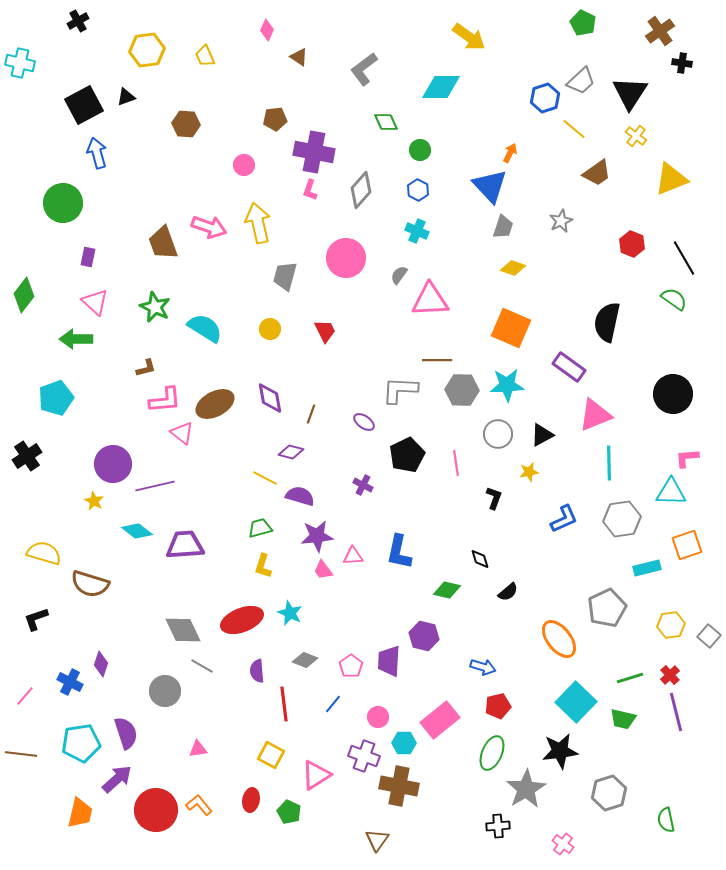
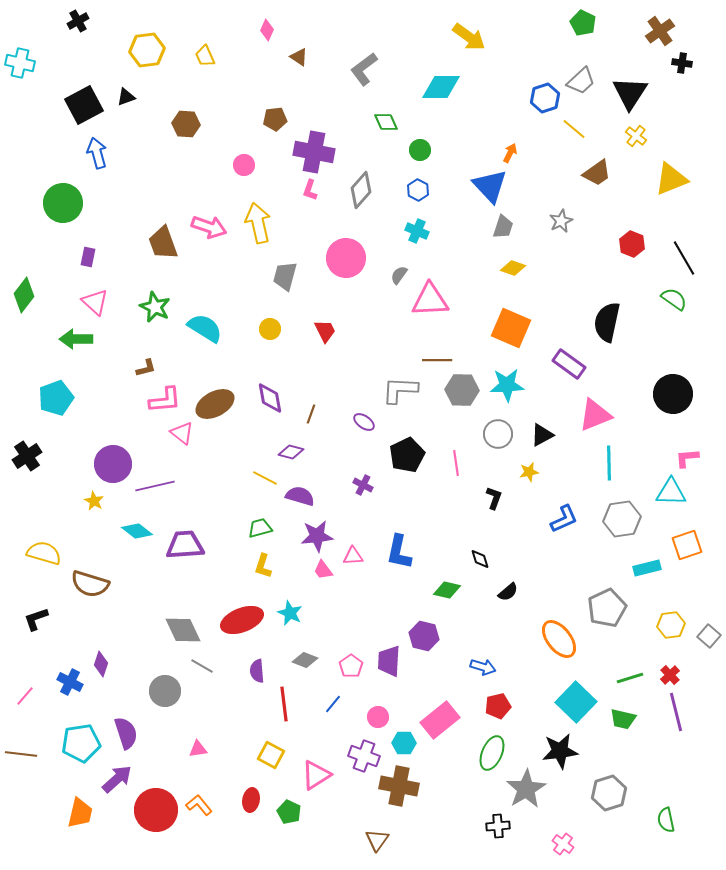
purple rectangle at (569, 367): moved 3 px up
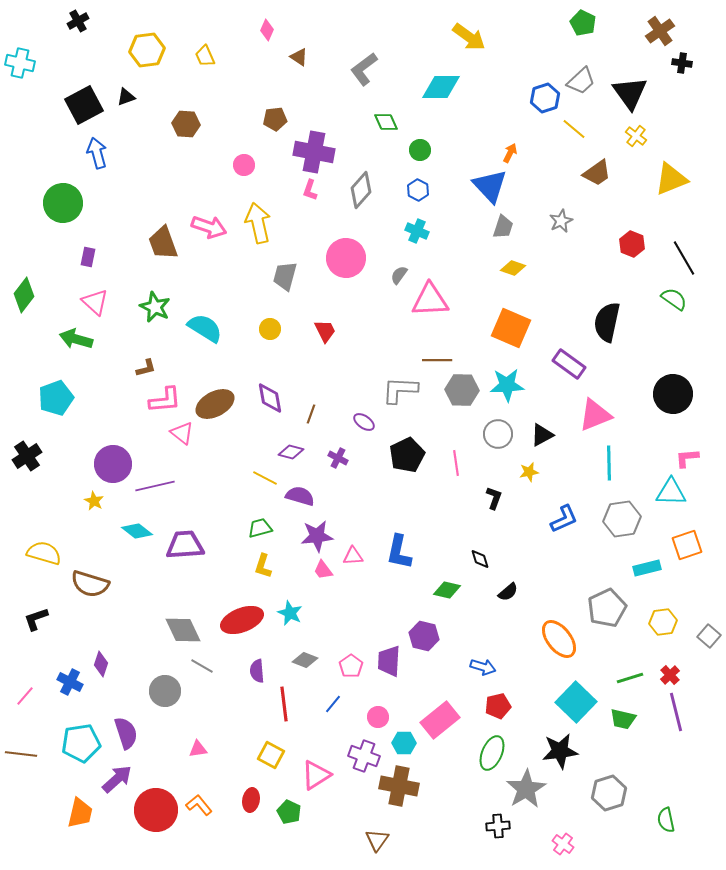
black triangle at (630, 93): rotated 9 degrees counterclockwise
green arrow at (76, 339): rotated 16 degrees clockwise
purple cross at (363, 485): moved 25 px left, 27 px up
yellow hexagon at (671, 625): moved 8 px left, 3 px up
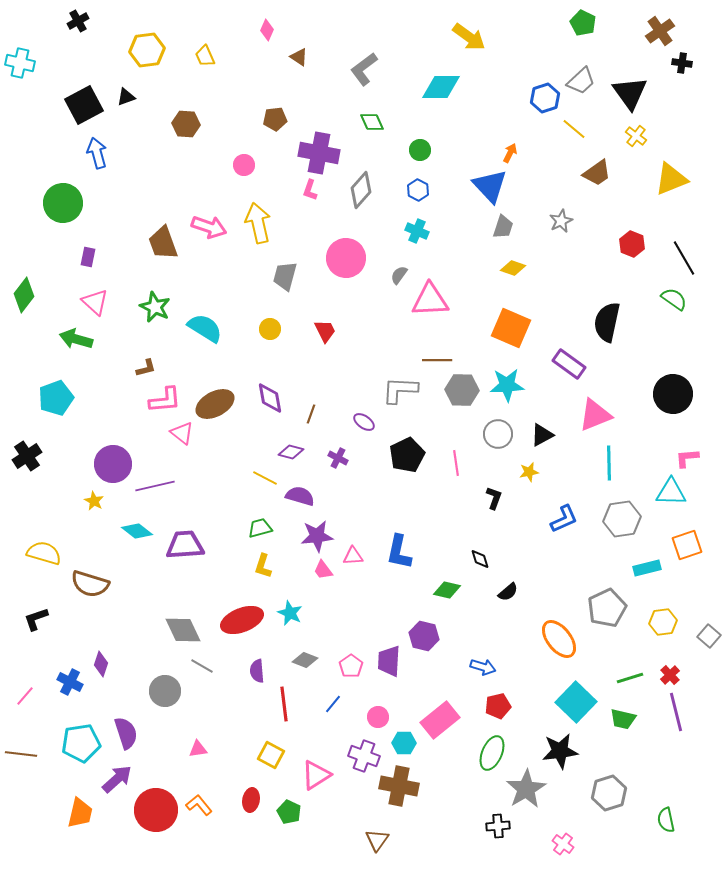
green diamond at (386, 122): moved 14 px left
purple cross at (314, 152): moved 5 px right, 1 px down
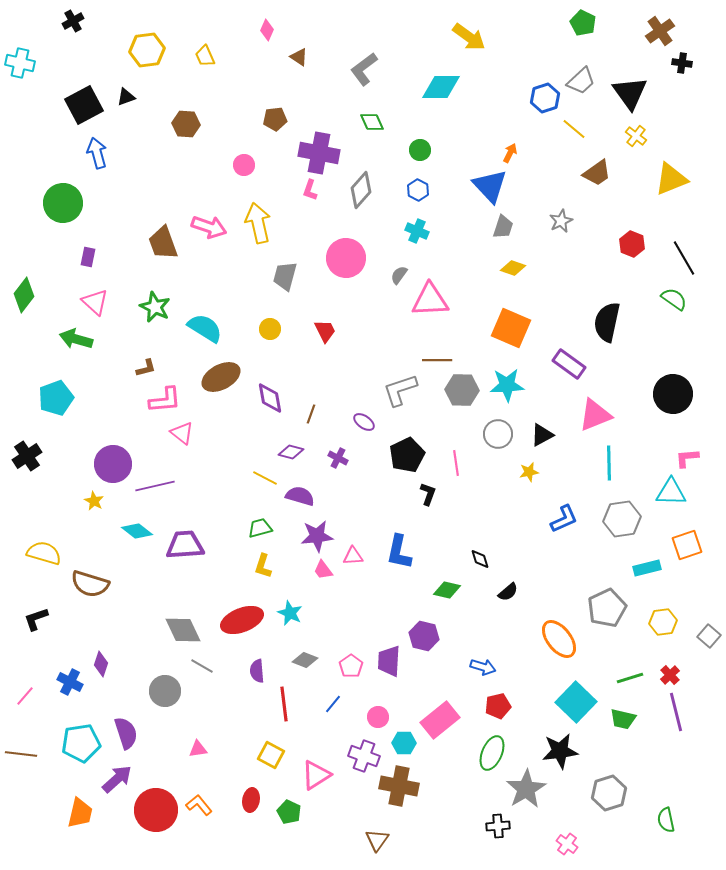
black cross at (78, 21): moved 5 px left
gray L-shape at (400, 390): rotated 21 degrees counterclockwise
brown ellipse at (215, 404): moved 6 px right, 27 px up
black L-shape at (494, 498): moved 66 px left, 4 px up
pink cross at (563, 844): moved 4 px right
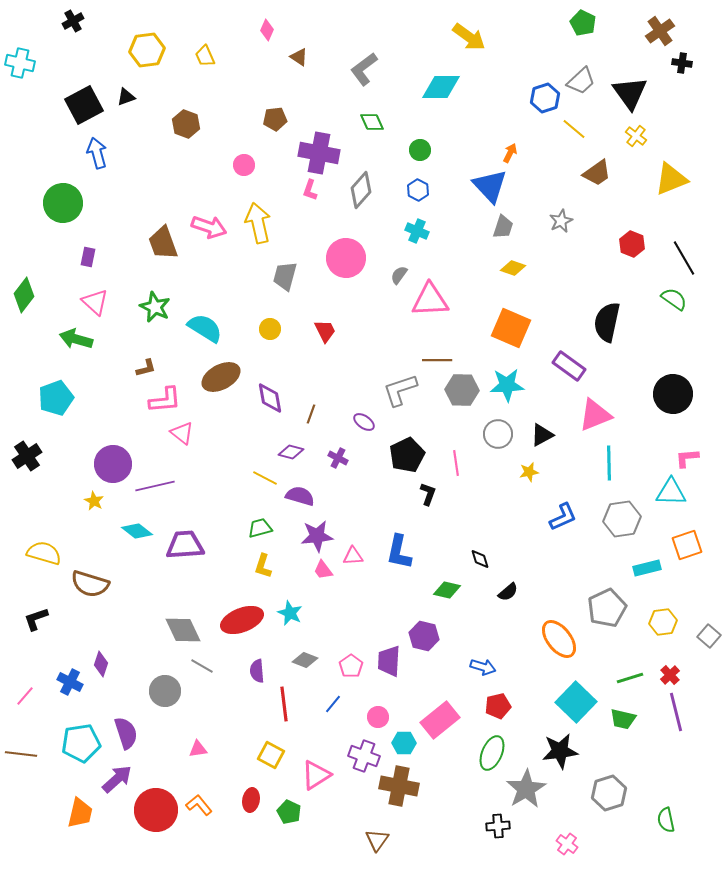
brown hexagon at (186, 124): rotated 16 degrees clockwise
purple rectangle at (569, 364): moved 2 px down
blue L-shape at (564, 519): moved 1 px left, 2 px up
